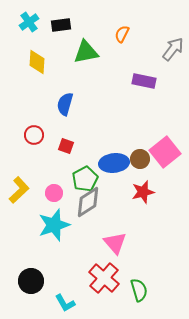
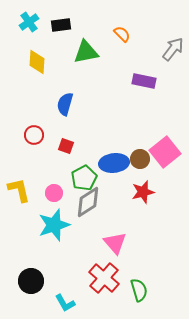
orange semicircle: rotated 108 degrees clockwise
green pentagon: moved 1 px left, 1 px up
yellow L-shape: rotated 60 degrees counterclockwise
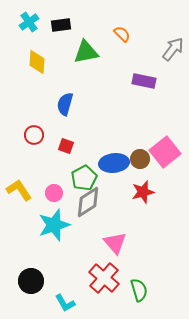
yellow L-shape: rotated 20 degrees counterclockwise
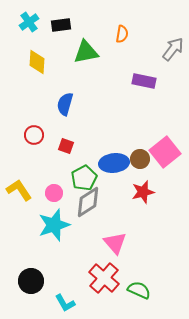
orange semicircle: rotated 54 degrees clockwise
green semicircle: rotated 50 degrees counterclockwise
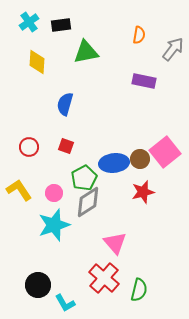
orange semicircle: moved 17 px right, 1 px down
red circle: moved 5 px left, 12 px down
black circle: moved 7 px right, 4 px down
green semicircle: rotated 80 degrees clockwise
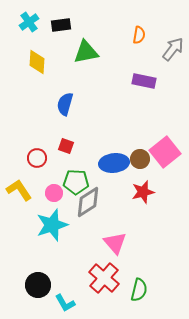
red circle: moved 8 px right, 11 px down
green pentagon: moved 8 px left, 4 px down; rotated 30 degrees clockwise
cyan star: moved 2 px left
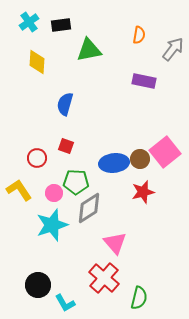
green triangle: moved 3 px right, 2 px up
gray diamond: moved 1 px right, 6 px down
green semicircle: moved 8 px down
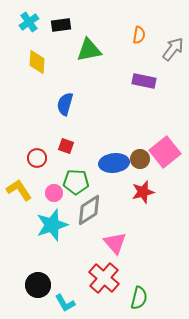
gray diamond: moved 2 px down
